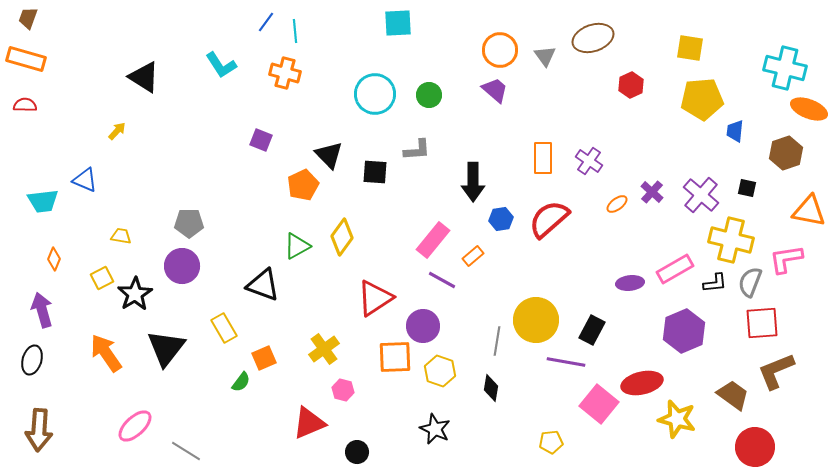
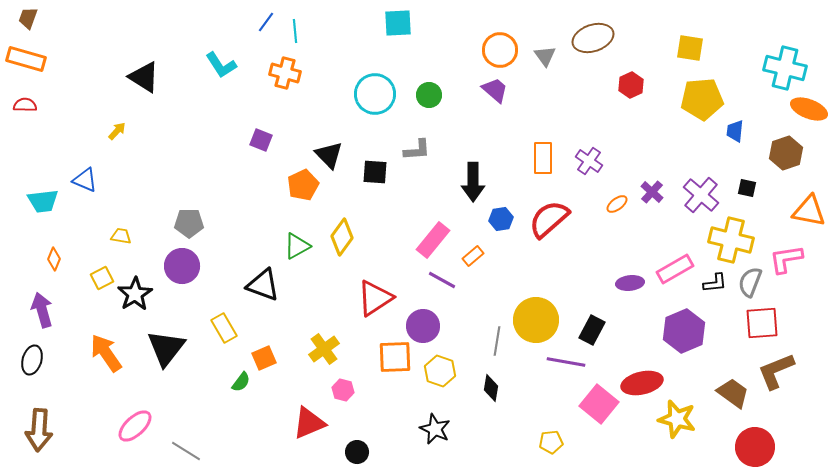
brown trapezoid at (733, 395): moved 2 px up
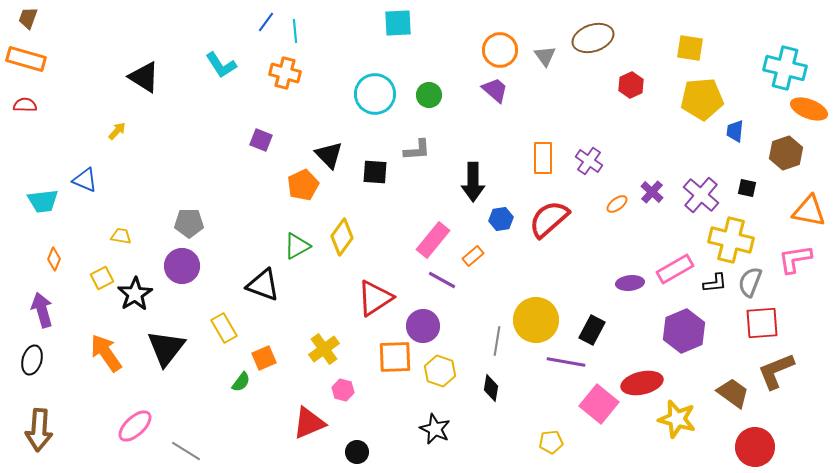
pink L-shape at (786, 259): moved 9 px right
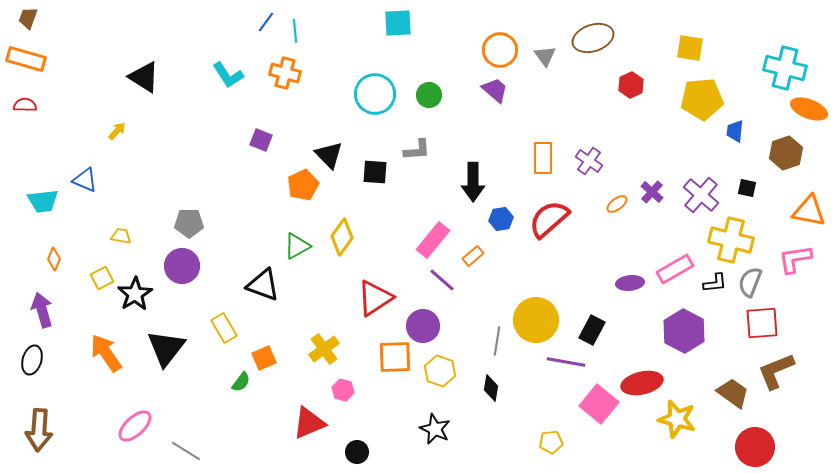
cyan L-shape at (221, 65): moved 7 px right, 10 px down
purple line at (442, 280): rotated 12 degrees clockwise
purple hexagon at (684, 331): rotated 9 degrees counterclockwise
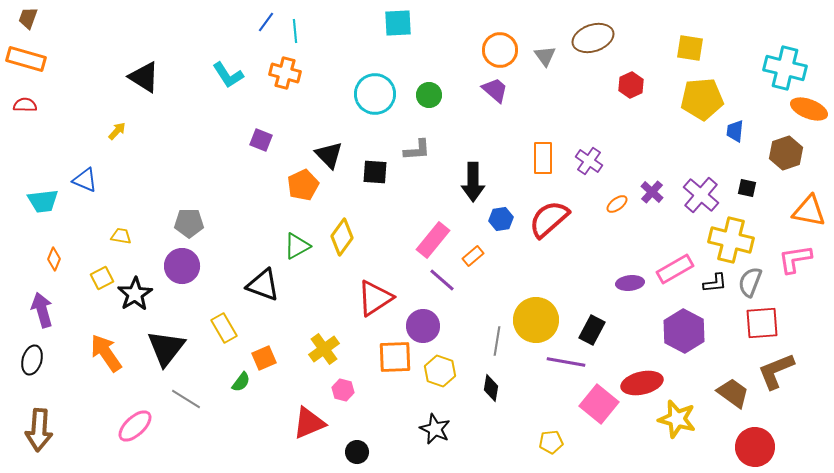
gray line at (186, 451): moved 52 px up
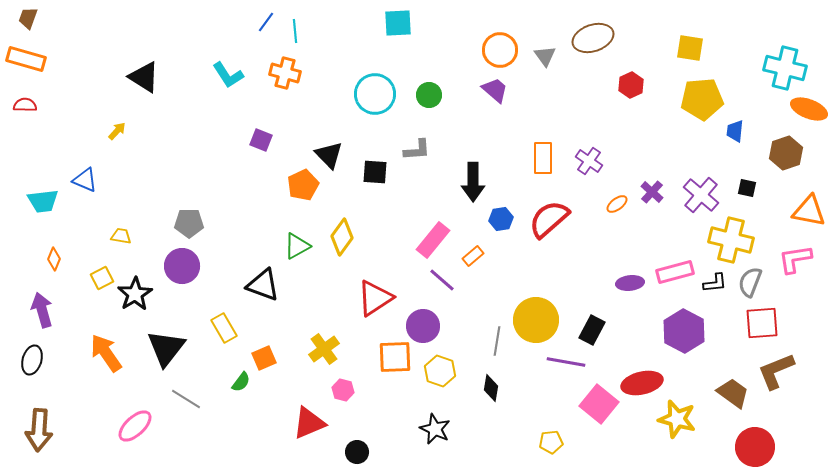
pink rectangle at (675, 269): moved 3 px down; rotated 15 degrees clockwise
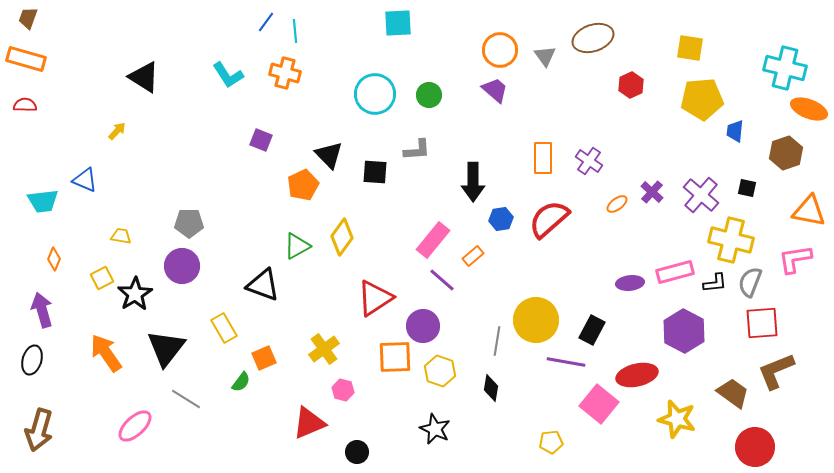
red ellipse at (642, 383): moved 5 px left, 8 px up
brown arrow at (39, 430): rotated 12 degrees clockwise
